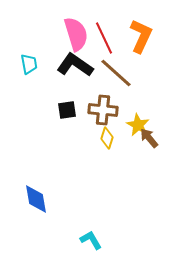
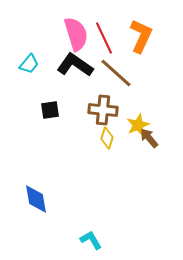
cyan trapezoid: rotated 50 degrees clockwise
black square: moved 17 px left
yellow star: rotated 20 degrees clockwise
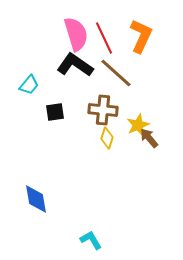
cyan trapezoid: moved 21 px down
black square: moved 5 px right, 2 px down
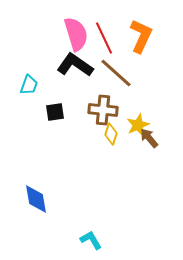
cyan trapezoid: rotated 20 degrees counterclockwise
yellow diamond: moved 4 px right, 4 px up
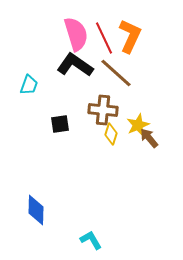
orange L-shape: moved 11 px left
black square: moved 5 px right, 12 px down
blue diamond: moved 11 px down; rotated 12 degrees clockwise
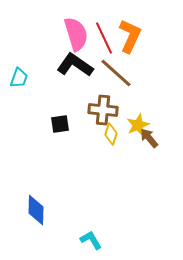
cyan trapezoid: moved 10 px left, 7 px up
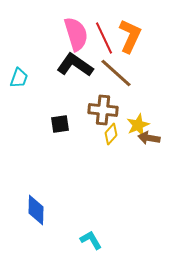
yellow diamond: rotated 25 degrees clockwise
brown arrow: rotated 40 degrees counterclockwise
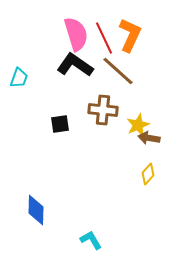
orange L-shape: moved 1 px up
brown line: moved 2 px right, 2 px up
yellow diamond: moved 37 px right, 40 px down
